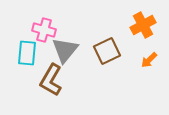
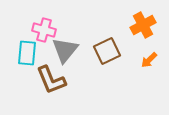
brown L-shape: rotated 52 degrees counterclockwise
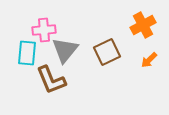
pink cross: rotated 20 degrees counterclockwise
brown square: moved 1 px down
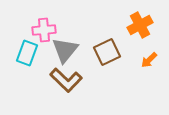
orange cross: moved 3 px left
cyan rectangle: rotated 15 degrees clockwise
brown L-shape: moved 15 px right; rotated 24 degrees counterclockwise
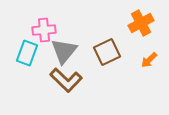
orange cross: moved 1 px right, 2 px up
gray triangle: moved 1 px left, 1 px down
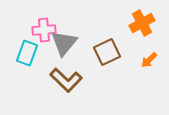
orange cross: moved 1 px right
gray triangle: moved 8 px up
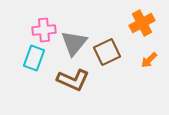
gray triangle: moved 10 px right
cyan rectangle: moved 7 px right, 5 px down
brown L-shape: moved 7 px right; rotated 20 degrees counterclockwise
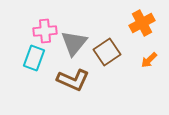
pink cross: moved 1 px right, 1 px down
brown square: rotated 8 degrees counterclockwise
